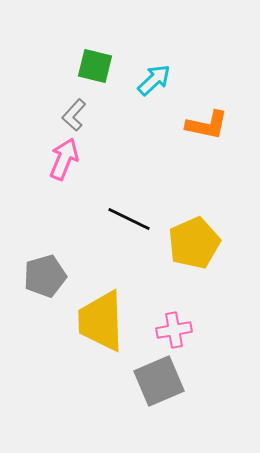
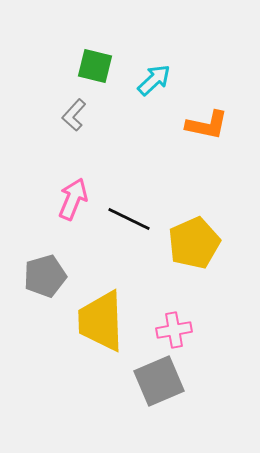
pink arrow: moved 9 px right, 40 px down
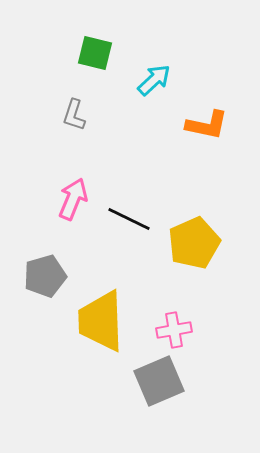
green square: moved 13 px up
gray L-shape: rotated 24 degrees counterclockwise
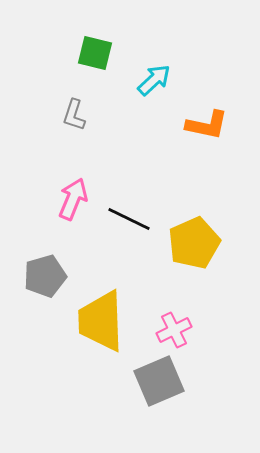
pink cross: rotated 16 degrees counterclockwise
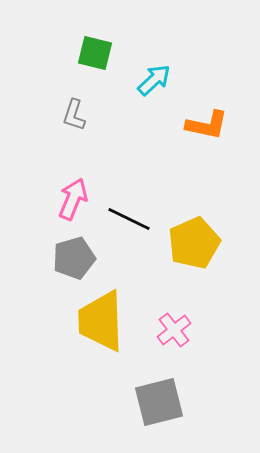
gray pentagon: moved 29 px right, 18 px up
pink cross: rotated 12 degrees counterclockwise
gray square: moved 21 px down; rotated 9 degrees clockwise
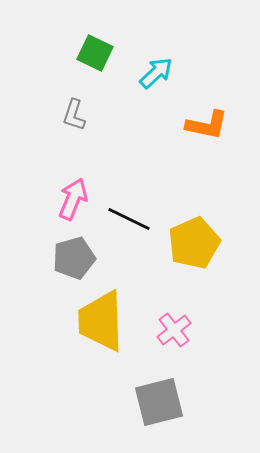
green square: rotated 12 degrees clockwise
cyan arrow: moved 2 px right, 7 px up
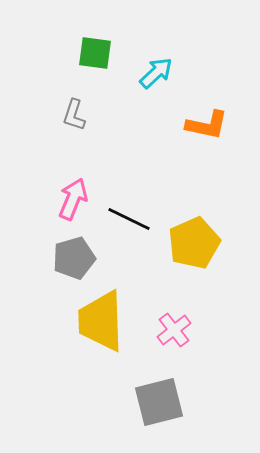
green square: rotated 18 degrees counterclockwise
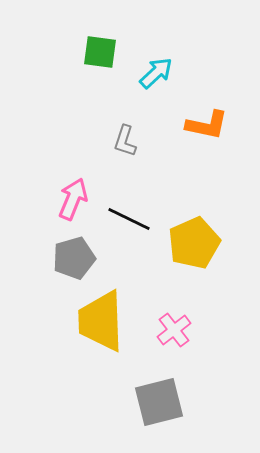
green square: moved 5 px right, 1 px up
gray L-shape: moved 51 px right, 26 px down
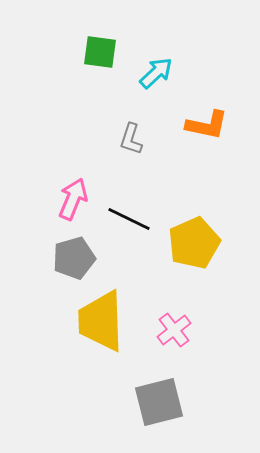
gray L-shape: moved 6 px right, 2 px up
